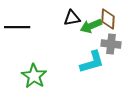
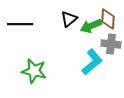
black triangle: moved 3 px left, 1 px down; rotated 30 degrees counterclockwise
black line: moved 3 px right, 3 px up
cyan L-shape: rotated 24 degrees counterclockwise
green star: moved 5 px up; rotated 20 degrees counterclockwise
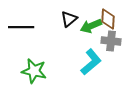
black line: moved 1 px right, 3 px down
gray cross: moved 3 px up
cyan L-shape: moved 1 px left
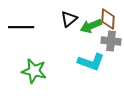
cyan L-shape: rotated 60 degrees clockwise
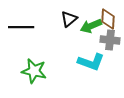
gray cross: moved 1 px left, 1 px up
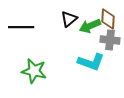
green arrow: moved 1 px left
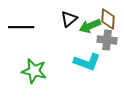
gray cross: moved 3 px left
cyan L-shape: moved 4 px left
